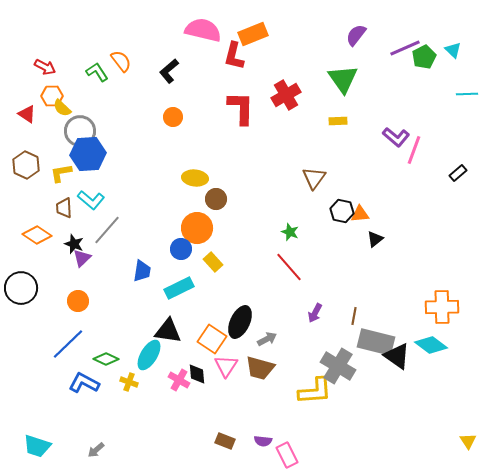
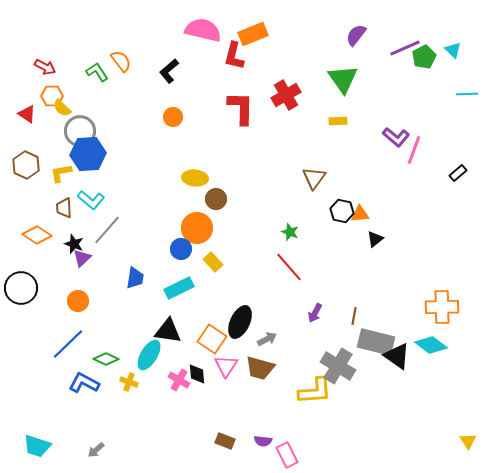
blue trapezoid at (142, 271): moved 7 px left, 7 px down
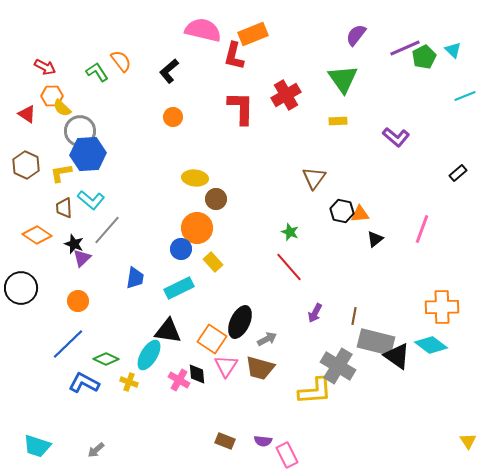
cyan line at (467, 94): moved 2 px left, 2 px down; rotated 20 degrees counterclockwise
pink line at (414, 150): moved 8 px right, 79 px down
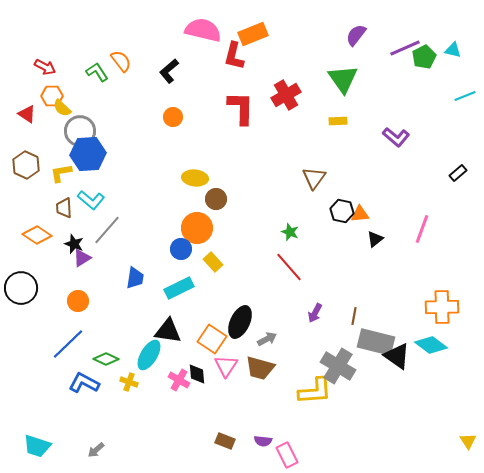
cyan triangle at (453, 50): rotated 30 degrees counterclockwise
purple triangle at (82, 258): rotated 12 degrees clockwise
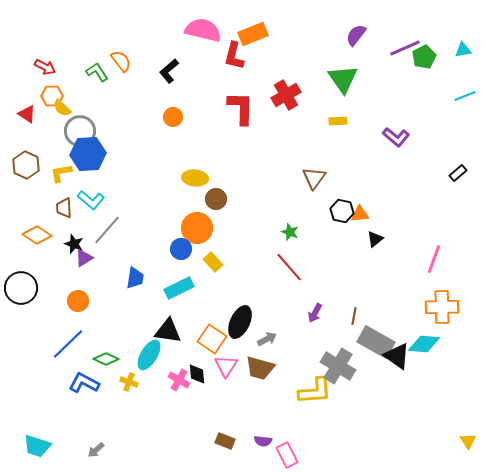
cyan triangle at (453, 50): moved 10 px right; rotated 24 degrees counterclockwise
pink line at (422, 229): moved 12 px right, 30 px down
purple triangle at (82, 258): moved 2 px right
gray rectangle at (376, 342): rotated 15 degrees clockwise
cyan diamond at (431, 345): moved 7 px left, 1 px up; rotated 32 degrees counterclockwise
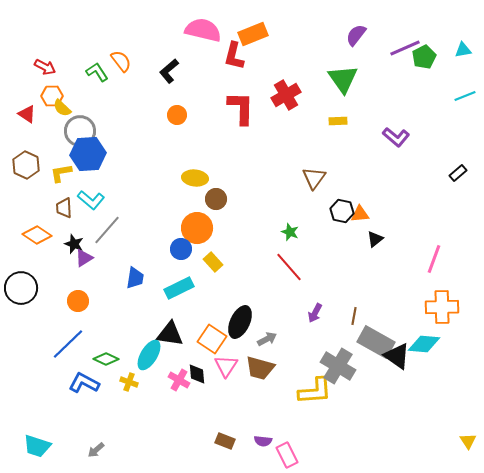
orange circle at (173, 117): moved 4 px right, 2 px up
black triangle at (168, 331): moved 2 px right, 3 px down
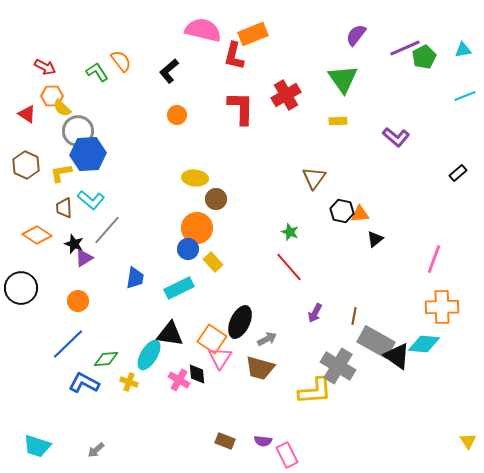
gray circle at (80, 131): moved 2 px left
blue circle at (181, 249): moved 7 px right
green diamond at (106, 359): rotated 30 degrees counterclockwise
pink triangle at (226, 366): moved 6 px left, 8 px up
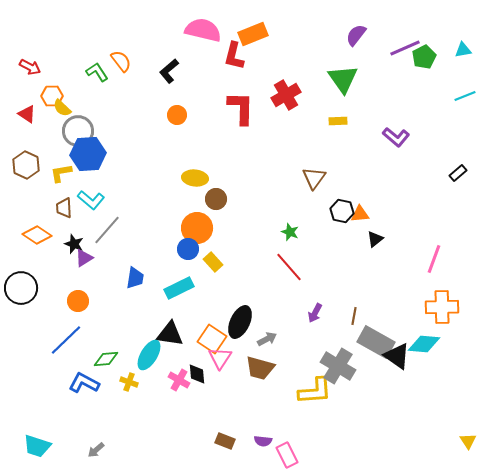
red arrow at (45, 67): moved 15 px left
blue line at (68, 344): moved 2 px left, 4 px up
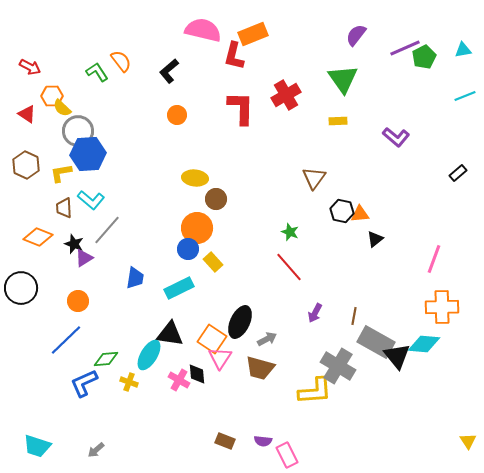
orange diamond at (37, 235): moved 1 px right, 2 px down; rotated 12 degrees counterclockwise
black triangle at (397, 356): rotated 16 degrees clockwise
blue L-shape at (84, 383): rotated 52 degrees counterclockwise
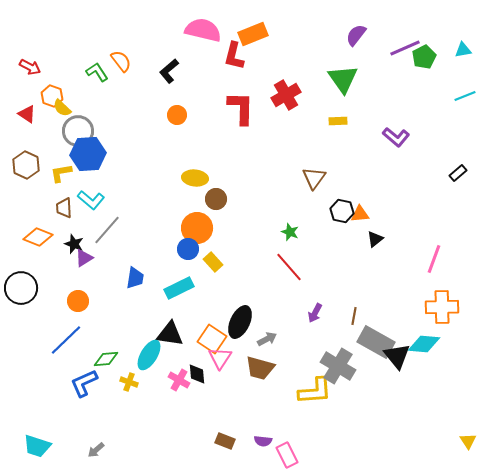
orange hexagon at (52, 96): rotated 20 degrees clockwise
